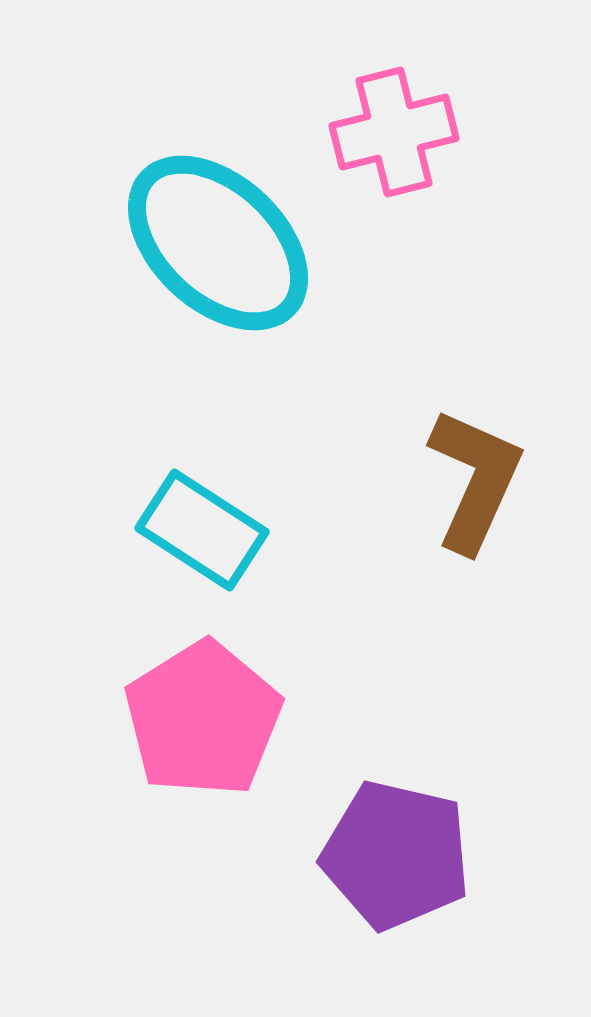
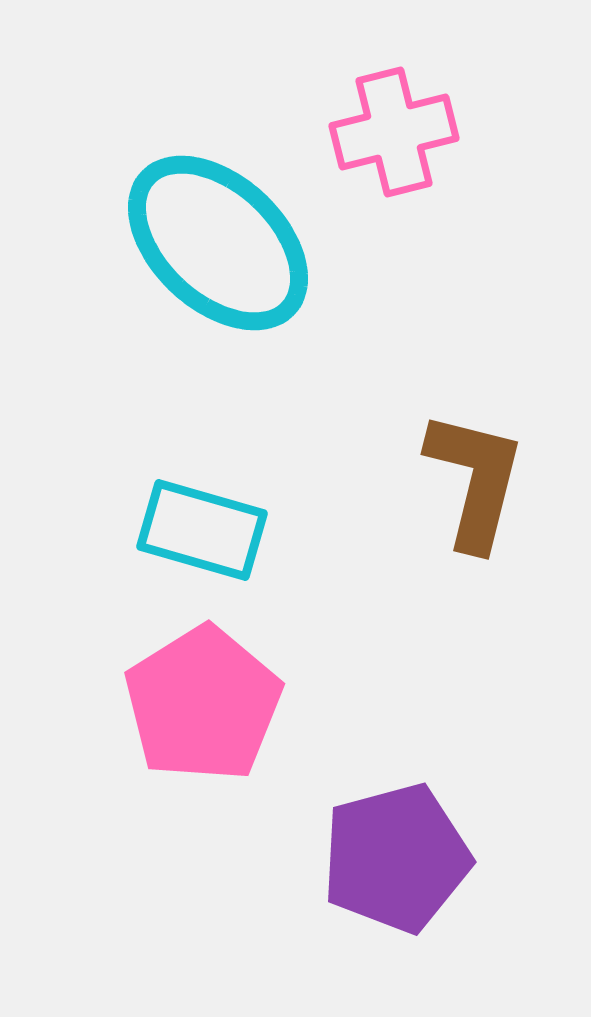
brown L-shape: rotated 10 degrees counterclockwise
cyan rectangle: rotated 17 degrees counterclockwise
pink pentagon: moved 15 px up
purple pentagon: moved 3 px down; rotated 28 degrees counterclockwise
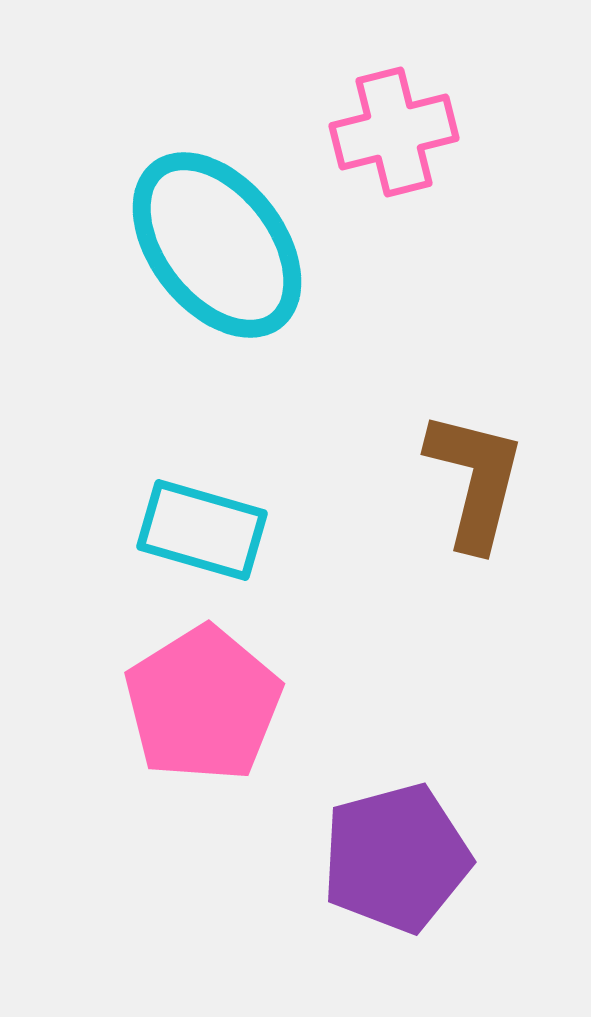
cyan ellipse: moved 1 px left, 2 px down; rotated 9 degrees clockwise
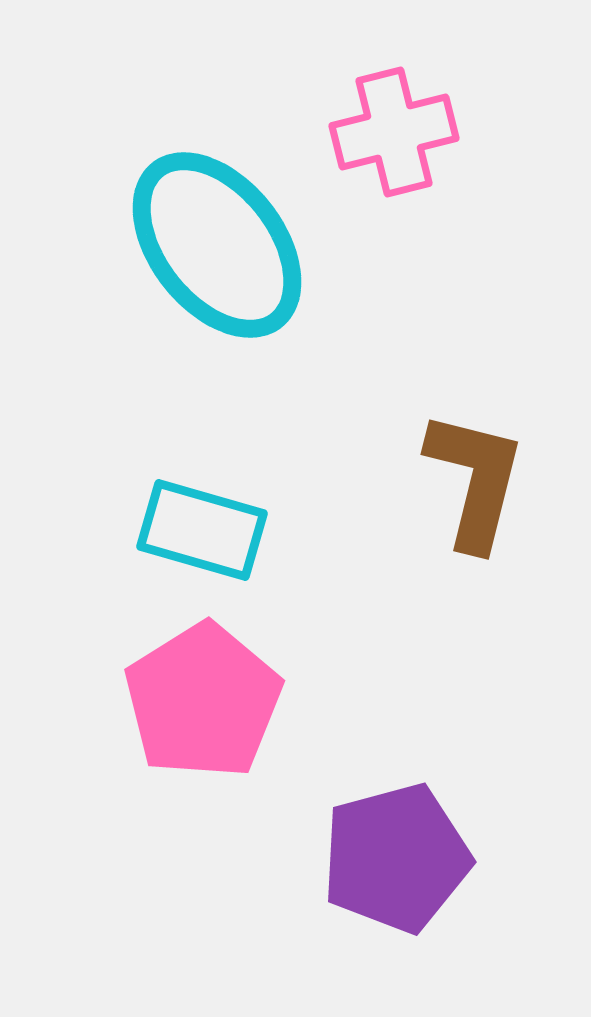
pink pentagon: moved 3 px up
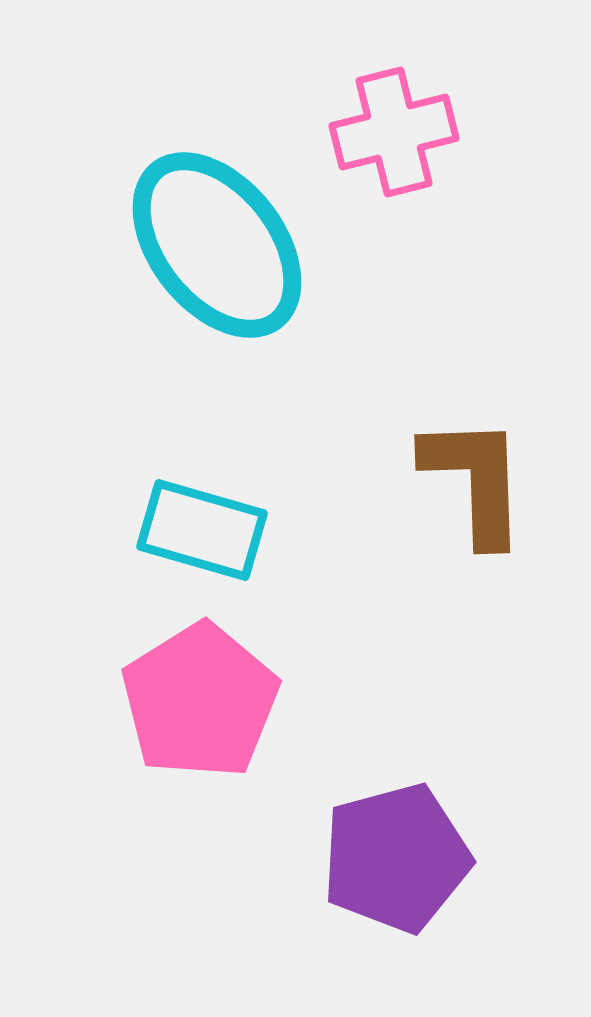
brown L-shape: rotated 16 degrees counterclockwise
pink pentagon: moved 3 px left
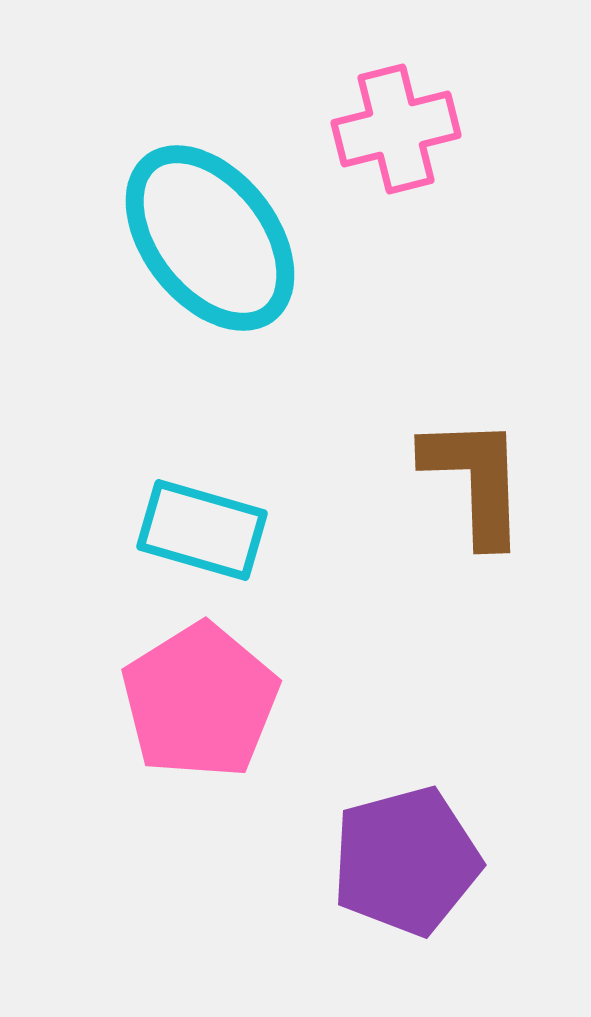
pink cross: moved 2 px right, 3 px up
cyan ellipse: moved 7 px left, 7 px up
purple pentagon: moved 10 px right, 3 px down
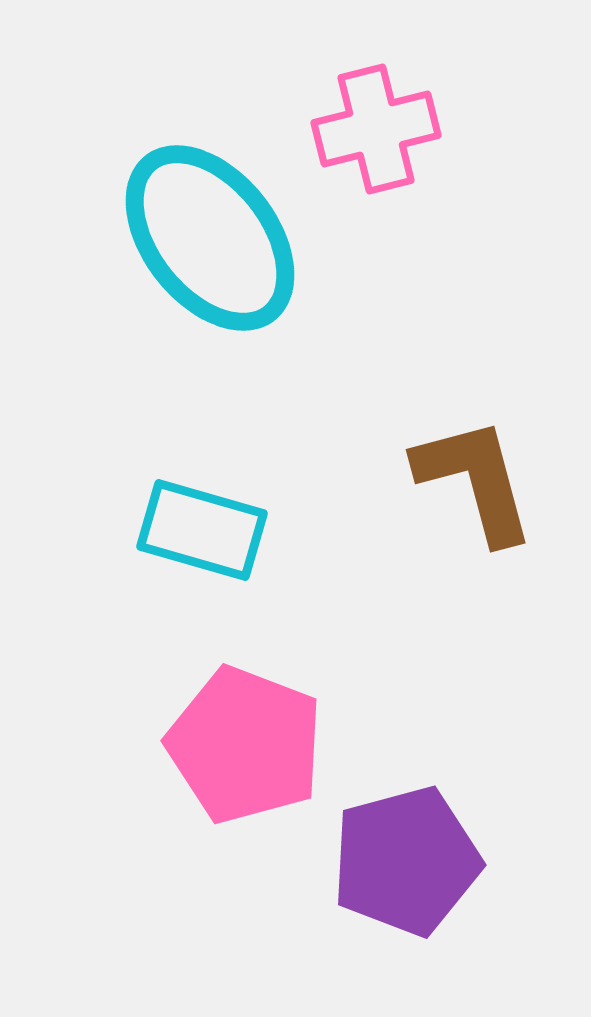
pink cross: moved 20 px left
brown L-shape: rotated 13 degrees counterclockwise
pink pentagon: moved 45 px right, 44 px down; rotated 19 degrees counterclockwise
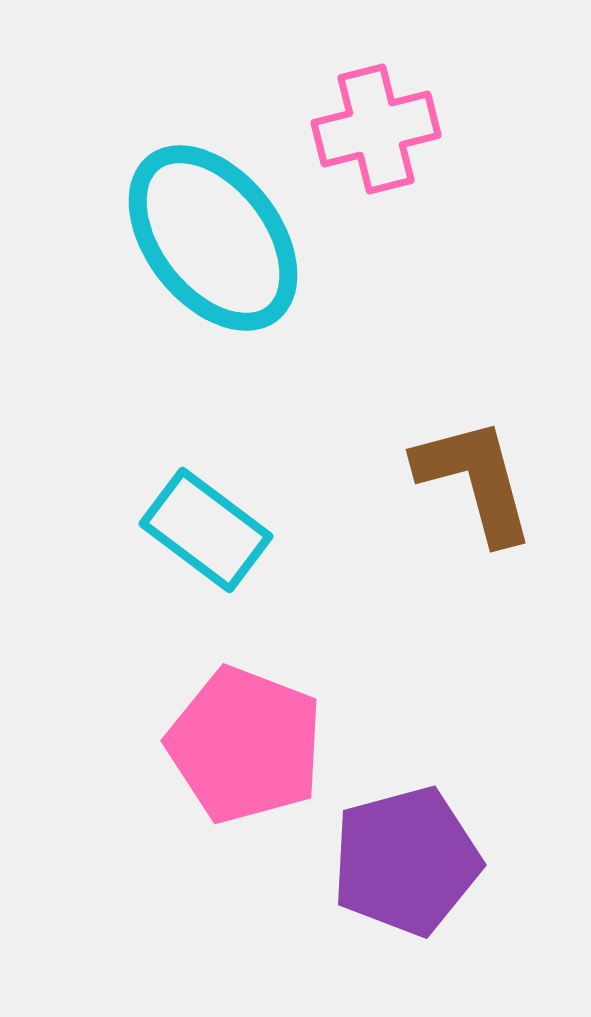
cyan ellipse: moved 3 px right
cyan rectangle: moved 4 px right; rotated 21 degrees clockwise
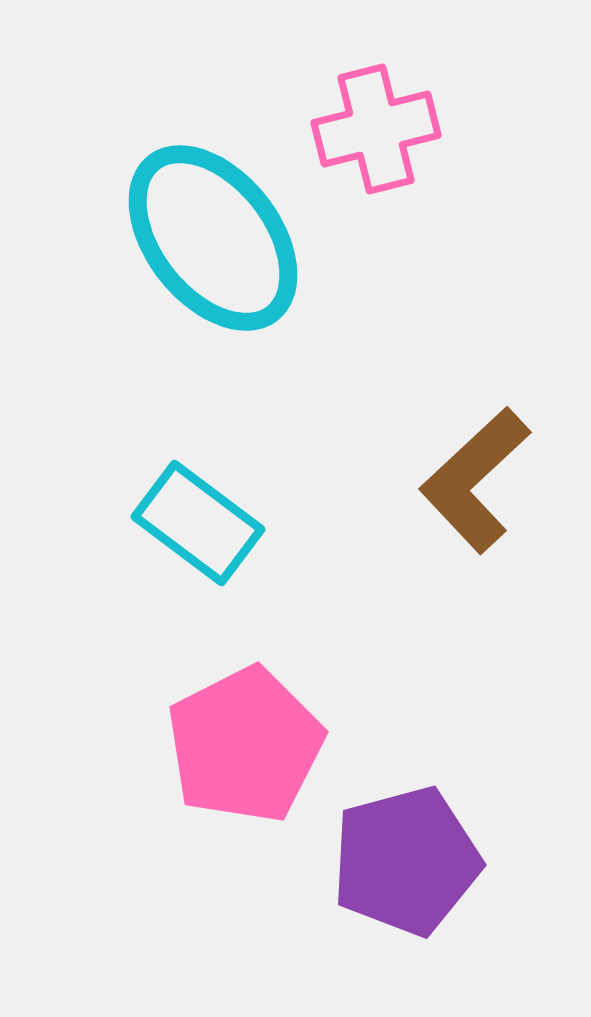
brown L-shape: rotated 118 degrees counterclockwise
cyan rectangle: moved 8 px left, 7 px up
pink pentagon: rotated 24 degrees clockwise
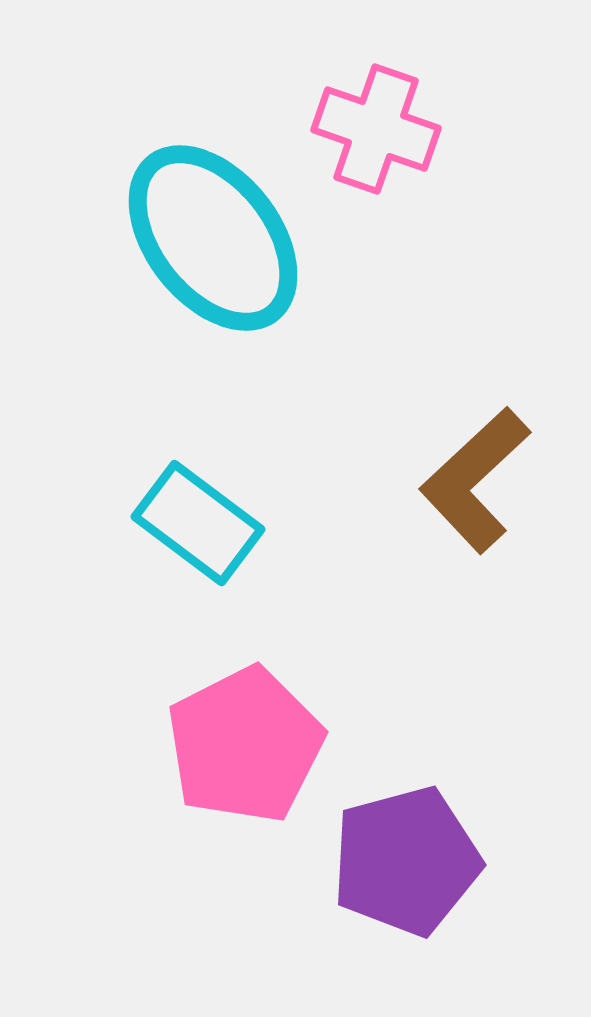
pink cross: rotated 33 degrees clockwise
